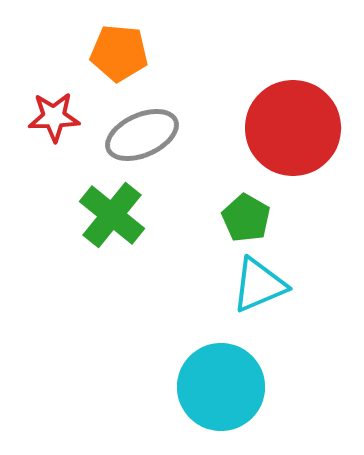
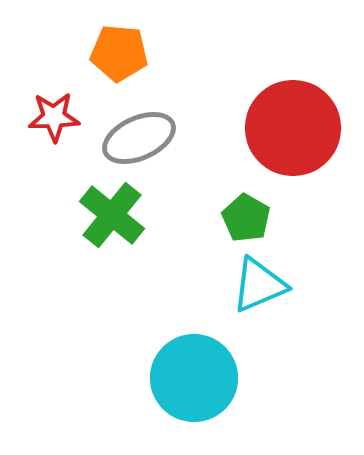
gray ellipse: moved 3 px left, 3 px down
cyan circle: moved 27 px left, 9 px up
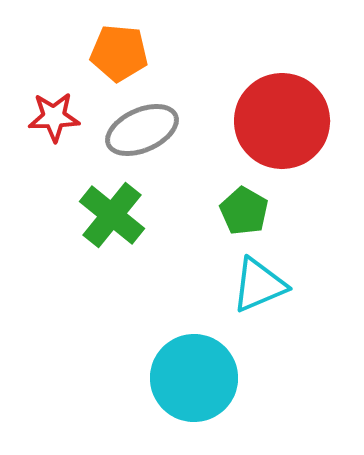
red circle: moved 11 px left, 7 px up
gray ellipse: moved 3 px right, 8 px up
green pentagon: moved 2 px left, 7 px up
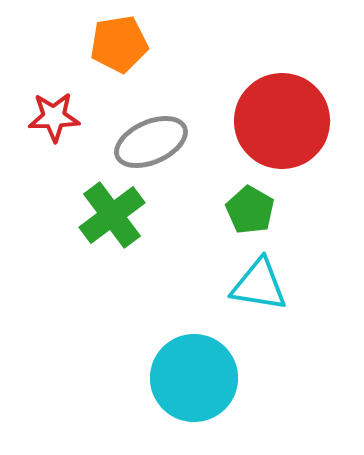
orange pentagon: moved 9 px up; rotated 14 degrees counterclockwise
gray ellipse: moved 9 px right, 12 px down
green pentagon: moved 6 px right, 1 px up
green cross: rotated 14 degrees clockwise
cyan triangle: rotated 32 degrees clockwise
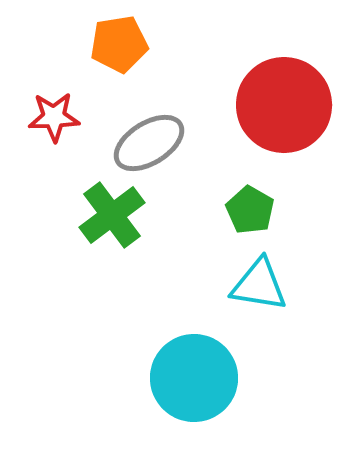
red circle: moved 2 px right, 16 px up
gray ellipse: moved 2 px left, 1 px down; rotated 8 degrees counterclockwise
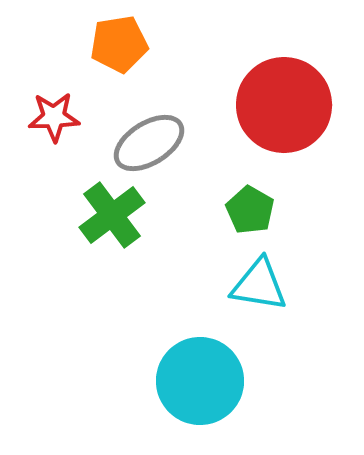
cyan circle: moved 6 px right, 3 px down
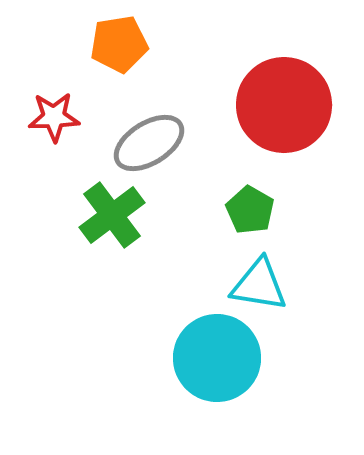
cyan circle: moved 17 px right, 23 px up
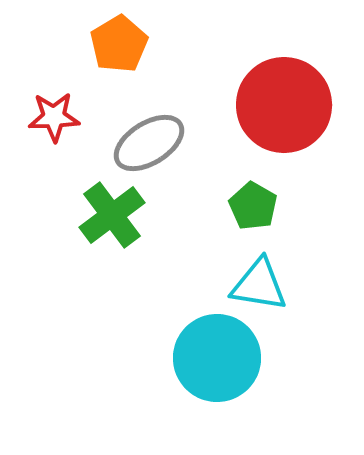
orange pentagon: rotated 22 degrees counterclockwise
green pentagon: moved 3 px right, 4 px up
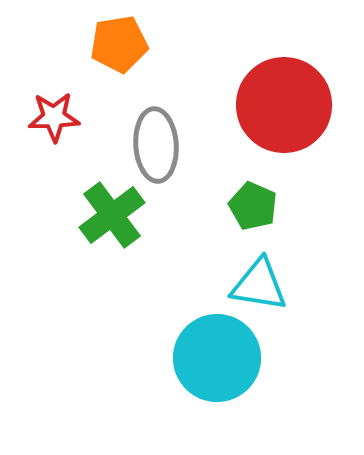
orange pentagon: rotated 22 degrees clockwise
gray ellipse: moved 7 px right, 2 px down; rotated 62 degrees counterclockwise
green pentagon: rotated 6 degrees counterclockwise
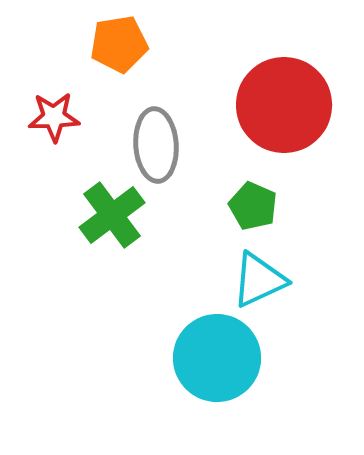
cyan triangle: moved 5 px up; rotated 34 degrees counterclockwise
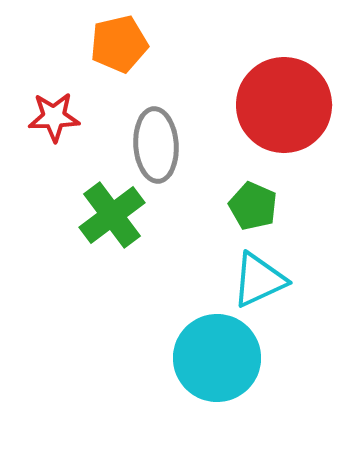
orange pentagon: rotated 4 degrees counterclockwise
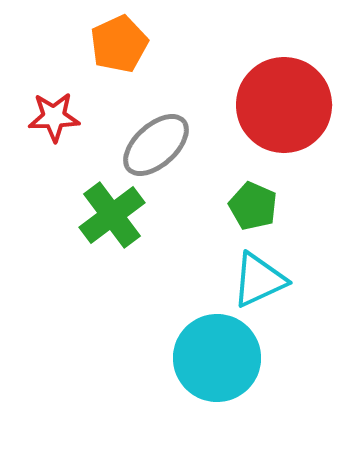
orange pentagon: rotated 12 degrees counterclockwise
gray ellipse: rotated 52 degrees clockwise
